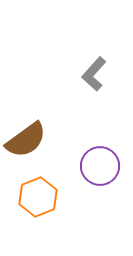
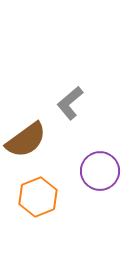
gray L-shape: moved 24 px left, 29 px down; rotated 8 degrees clockwise
purple circle: moved 5 px down
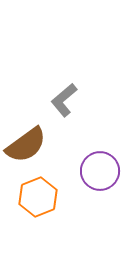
gray L-shape: moved 6 px left, 3 px up
brown semicircle: moved 5 px down
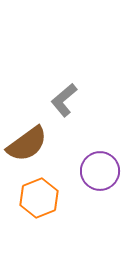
brown semicircle: moved 1 px right, 1 px up
orange hexagon: moved 1 px right, 1 px down
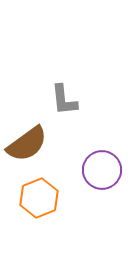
gray L-shape: rotated 56 degrees counterclockwise
purple circle: moved 2 px right, 1 px up
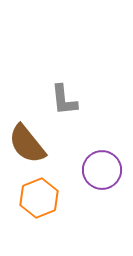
brown semicircle: rotated 87 degrees clockwise
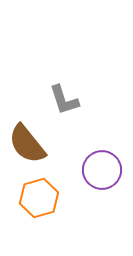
gray L-shape: rotated 12 degrees counterclockwise
orange hexagon: rotated 6 degrees clockwise
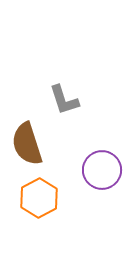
brown semicircle: rotated 21 degrees clockwise
orange hexagon: rotated 12 degrees counterclockwise
